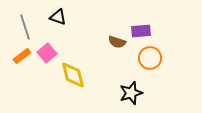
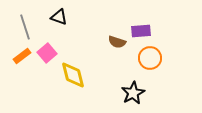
black triangle: moved 1 px right
black star: moved 2 px right; rotated 10 degrees counterclockwise
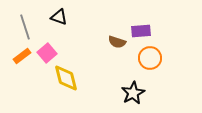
yellow diamond: moved 7 px left, 3 px down
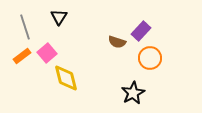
black triangle: rotated 42 degrees clockwise
purple rectangle: rotated 42 degrees counterclockwise
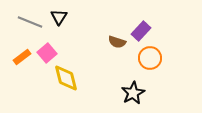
gray line: moved 5 px right, 5 px up; rotated 50 degrees counterclockwise
orange rectangle: moved 1 px down
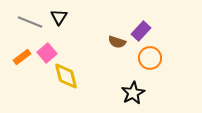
yellow diamond: moved 2 px up
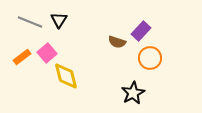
black triangle: moved 3 px down
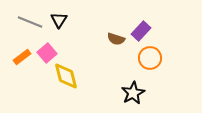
brown semicircle: moved 1 px left, 3 px up
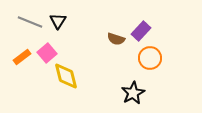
black triangle: moved 1 px left, 1 px down
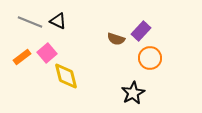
black triangle: rotated 36 degrees counterclockwise
